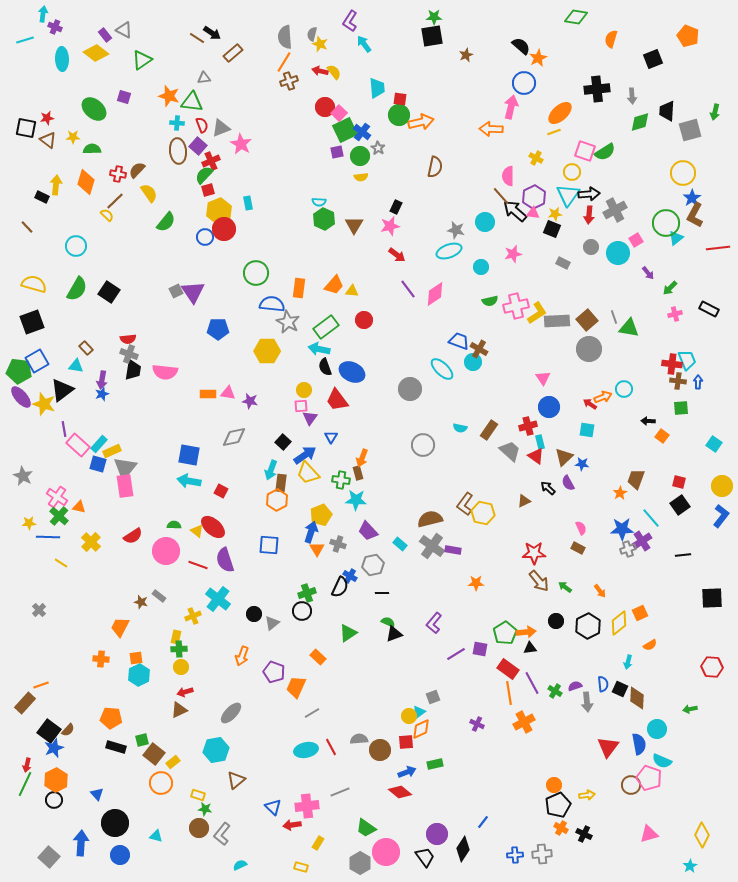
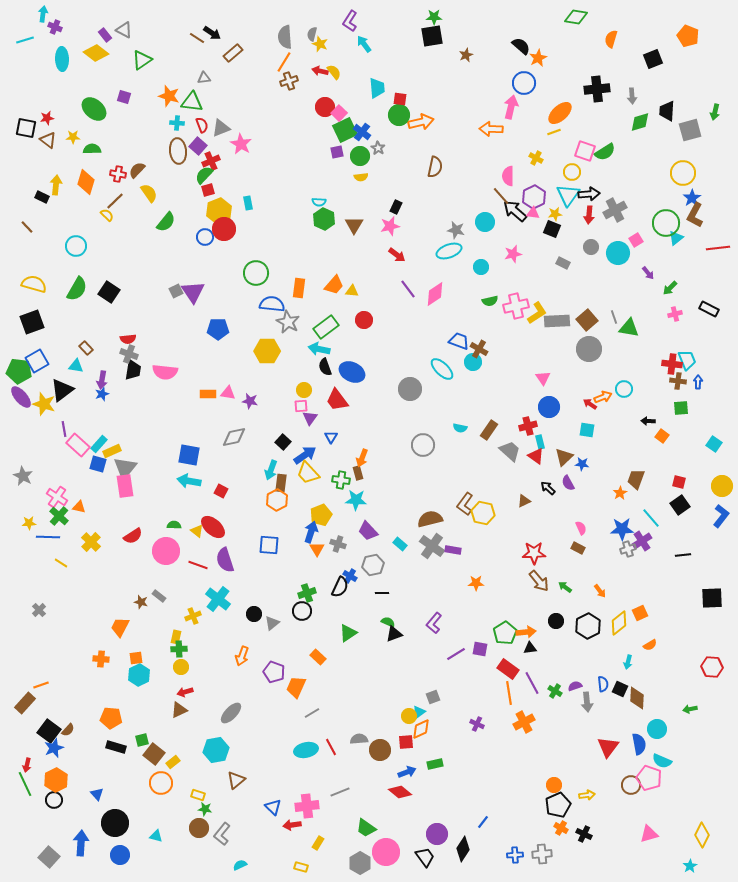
green line at (25, 784): rotated 50 degrees counterclockwise
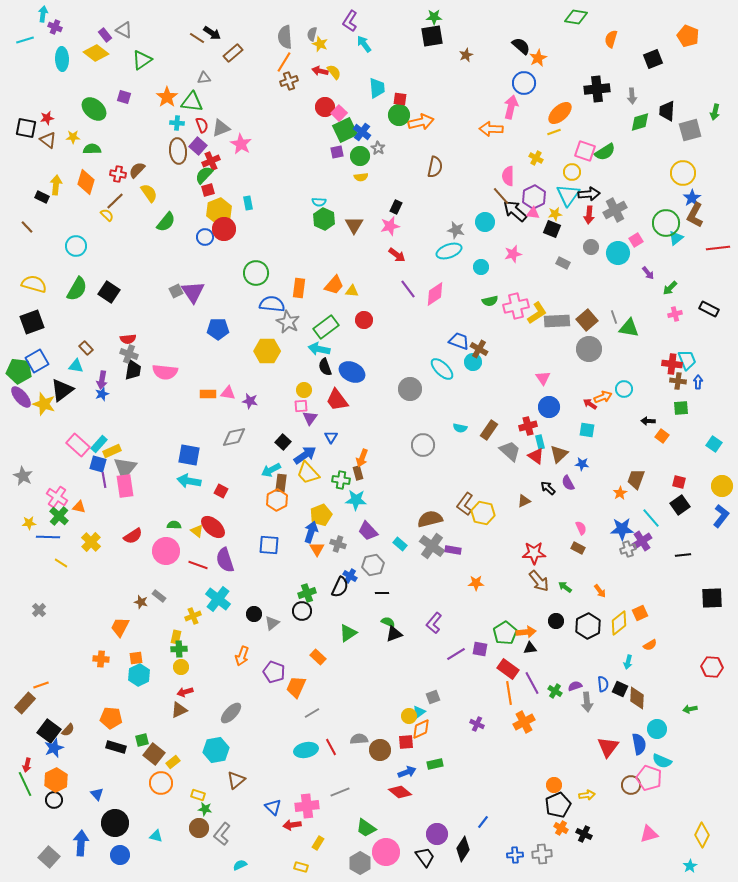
orange star at (169, 96): moved 2 px left, 1 px down; rotated 20 degrees clockwise
purple line at (64, 429): moved 40 px right, 51 px down
brown triangle at (564, 457): moved 5 px left, 3 px up
cyan arrow at (271, 470): rotated 42 degrees clockwise
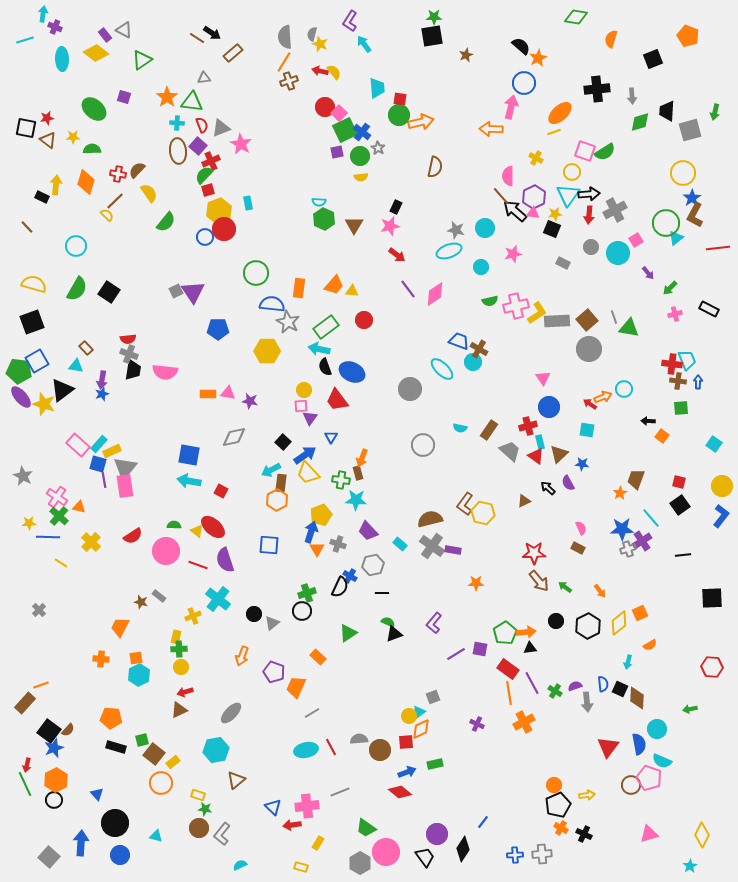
cyan circle at (485, 222): moved 6 px down
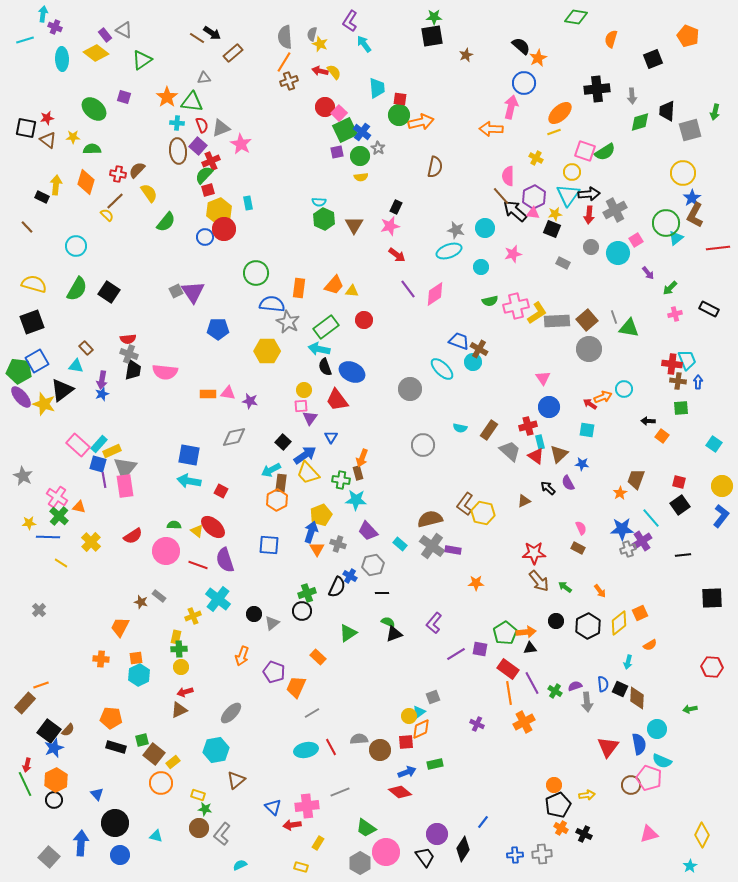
black semicircle at (340, 587): moved 3 px left
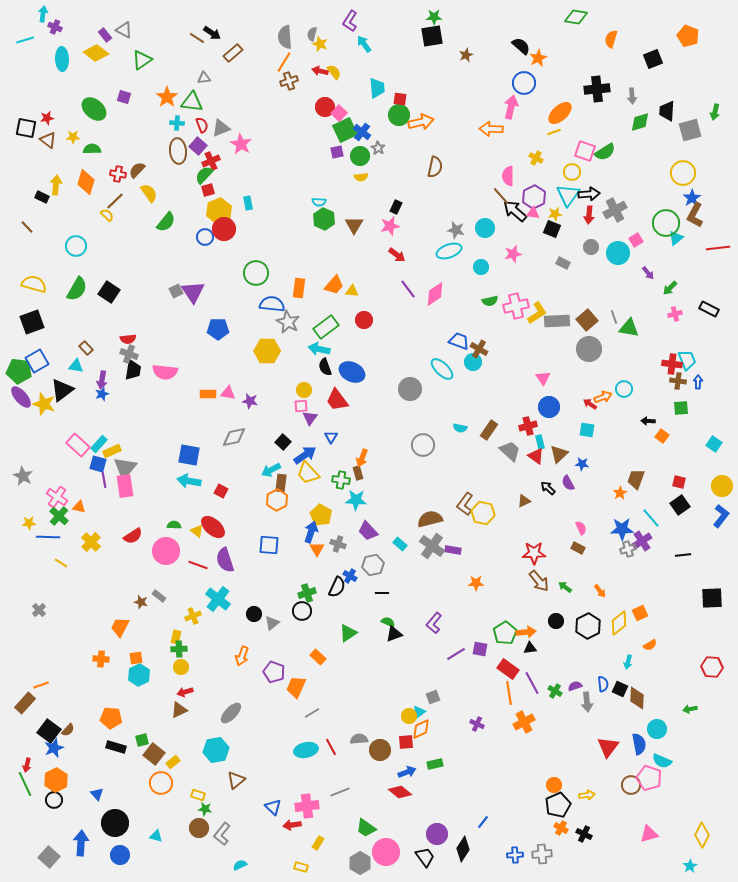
yellow pentagon at (321, 515): rotated 20 degrees counterclockwise
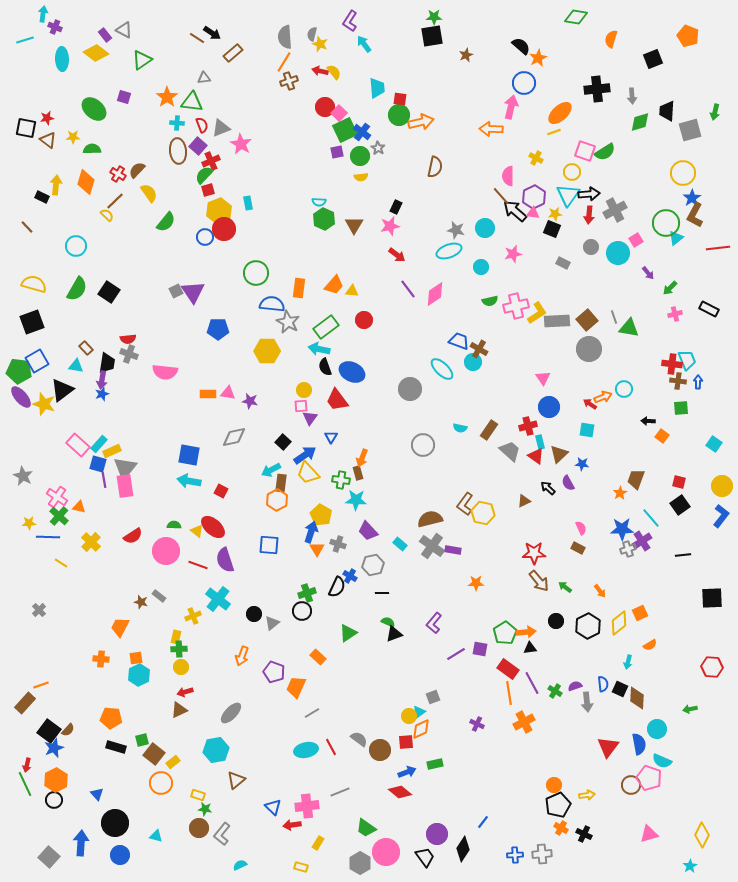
red cross at (118, 174): rotated 21 degrees clockwise
black trapezoid at (133, 370): moved 26 px left, 7 px up
gray semicircle at (359, 739): rotated 42 degrees clockwise
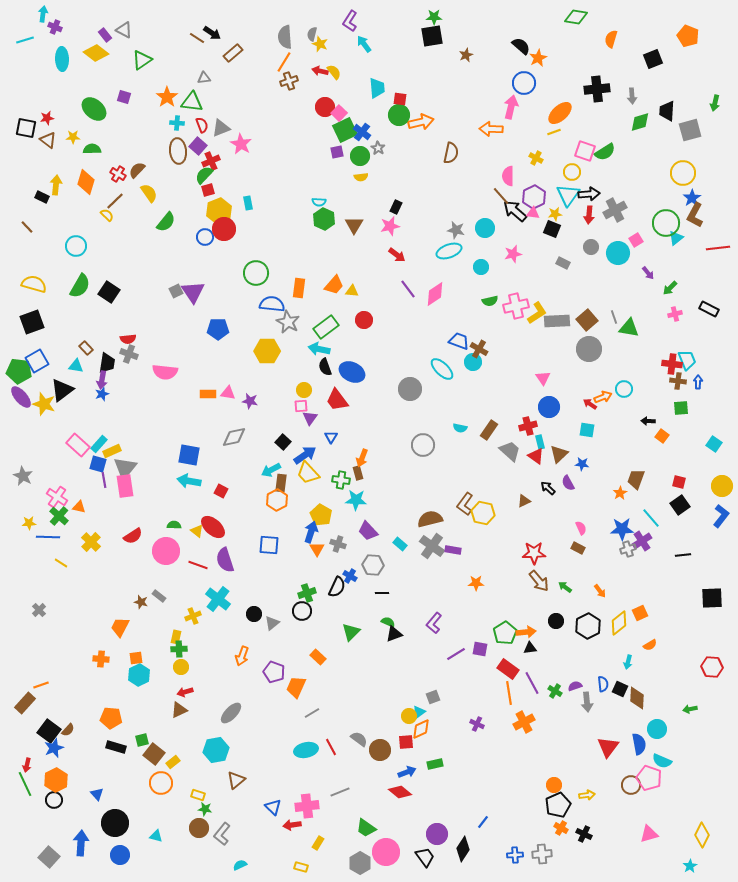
green arrow at (715, 112): moved 9 px up
brown semicircle at (435, 167): moved 16 px right, 14 px up
green semicircle at (77, 289): moved 3 px right, 3 px up
gray hexagon at (373, 565): rotated 15 degrees clockwise
green triangle at (348, 633): moved 3 px right, 1 px up; rotated 12 degrees counterclockwise
